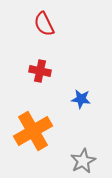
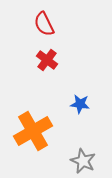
red cross: moved 7 px right, 11 px up; rotated 25 degrees clockwise
blue star: moved 1 px left, 5 px down
gray star: rotated 20 degrees counterclockwise
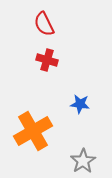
red cross: rotated 20 degrees counterclockwise
gray star: rotated 15 degrees clockwise
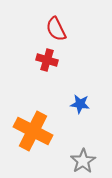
red semicircle: moved 12 px right, 5 px down
orange cross: rotated 33 degrees counterclockwise
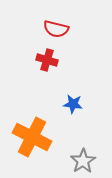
red semicircle: rotated 50 degrees counterclockwise
blue star: moved 7 px left
orange cross: moved 1 px left, 6 px down
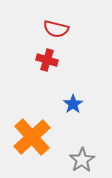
blue star: rotated 30 degrees clockwise
orange cross: rotated 21 degrees clockwise
gray star: moved 1 px left, 1 px up
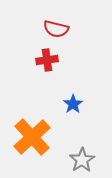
red cross: rotated 25 degrees counterclockwise
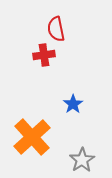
red semicircle: rotated 65 degrees clockwise
red cross: moved 3 px left, 5 px up
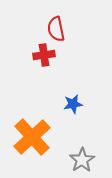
blue star: rotated 24 degrees clockwise
